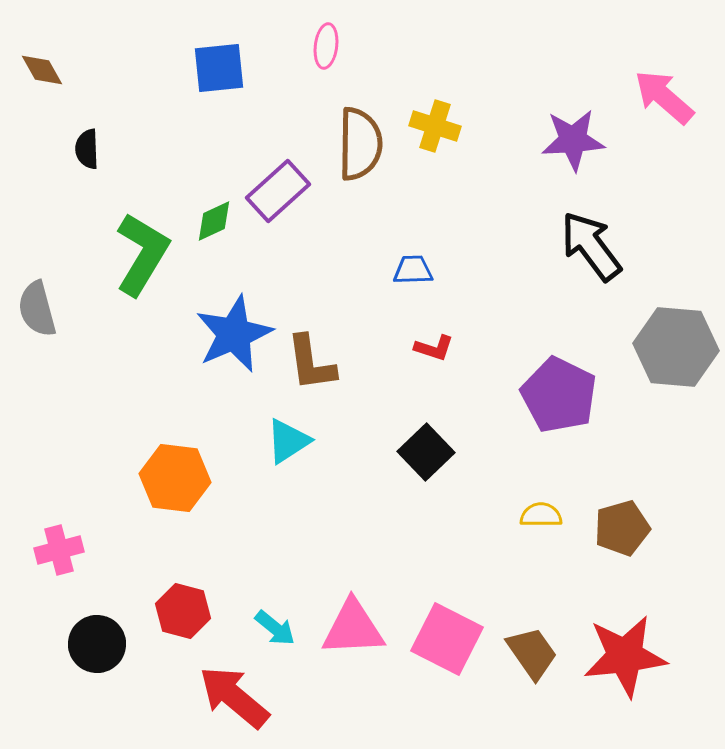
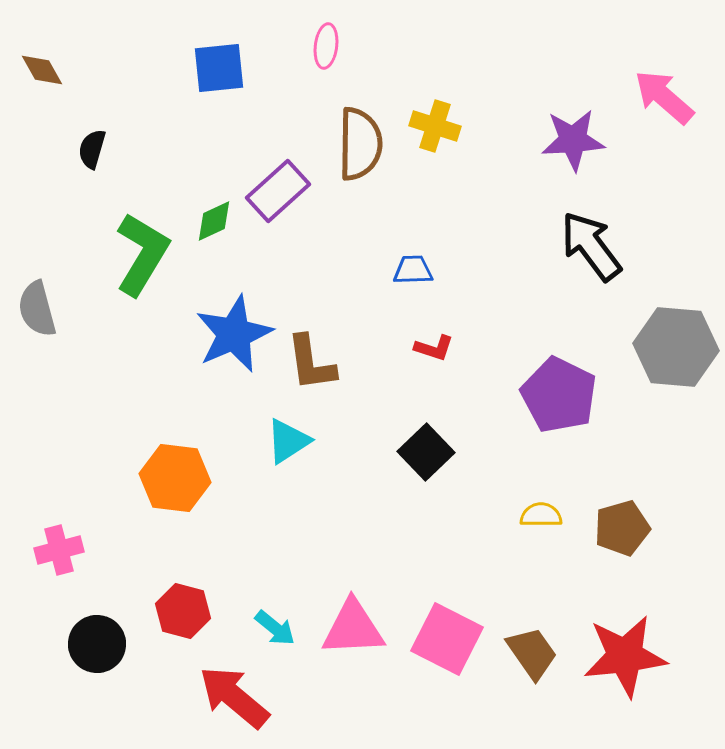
black semicircle: moved 5 px right; rotated 18 degrees clockwise
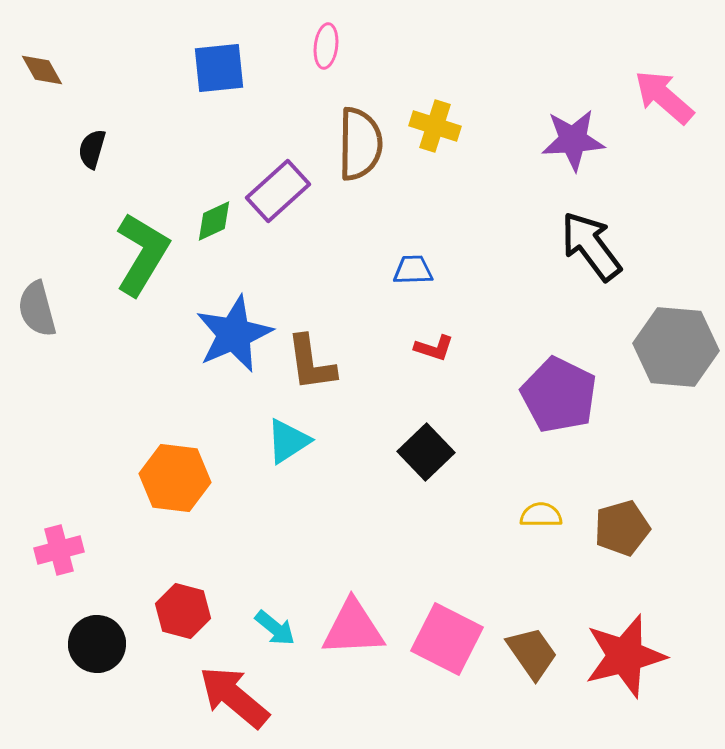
red star: rotated 8 degrees counterclockwise
